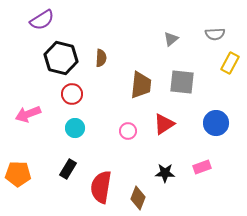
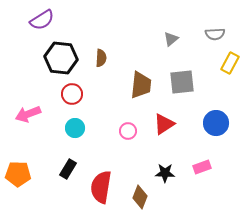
black hexagon: rotated 8 degrees counterclockwise
gray square: rotated 12 degrees counterclockwise
brown diamond: moved 2 px right, 1 px up
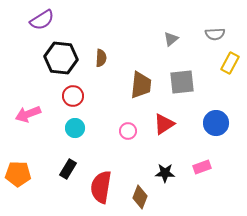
red circle: moved 1 px right, 2 px down
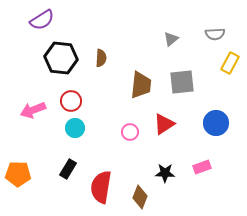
red circle: moved 2 px left, 5 px down
pink arrow: moved 5 px right, 4 px up
pink circle: moved 2 px right, 1 px down
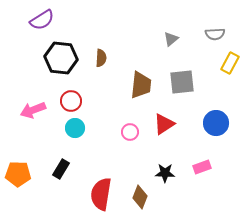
black rectangle: moved 7 px left
red semicircle: moved 7 px down
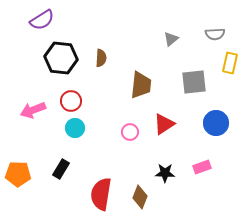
yellow rectangle: rotated 15 degrees counterclockwise
gray square: moved 12 px right
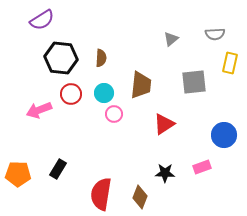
red circle: moved 7 px up
pink arrow: moved 6 px right
blue circle: moved 8 px right, 12 px down
cyan circle: moved 29 px right, 35 px up
pink circle: moved 16 px left, 18 px up
black rectangle: moved 3 px left
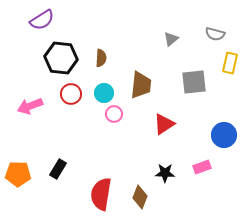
gray semicircle: rotated 18 degrees clockwise
pink arrow: moved 9 px left, 4 px up
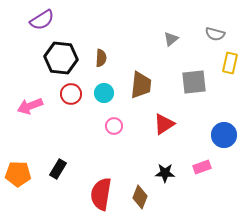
pink circle: moved 12 px down
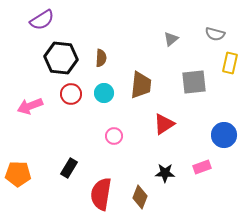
pink circle: moved 10 px down
black rectangle: moved 11 px right, 1 px up
